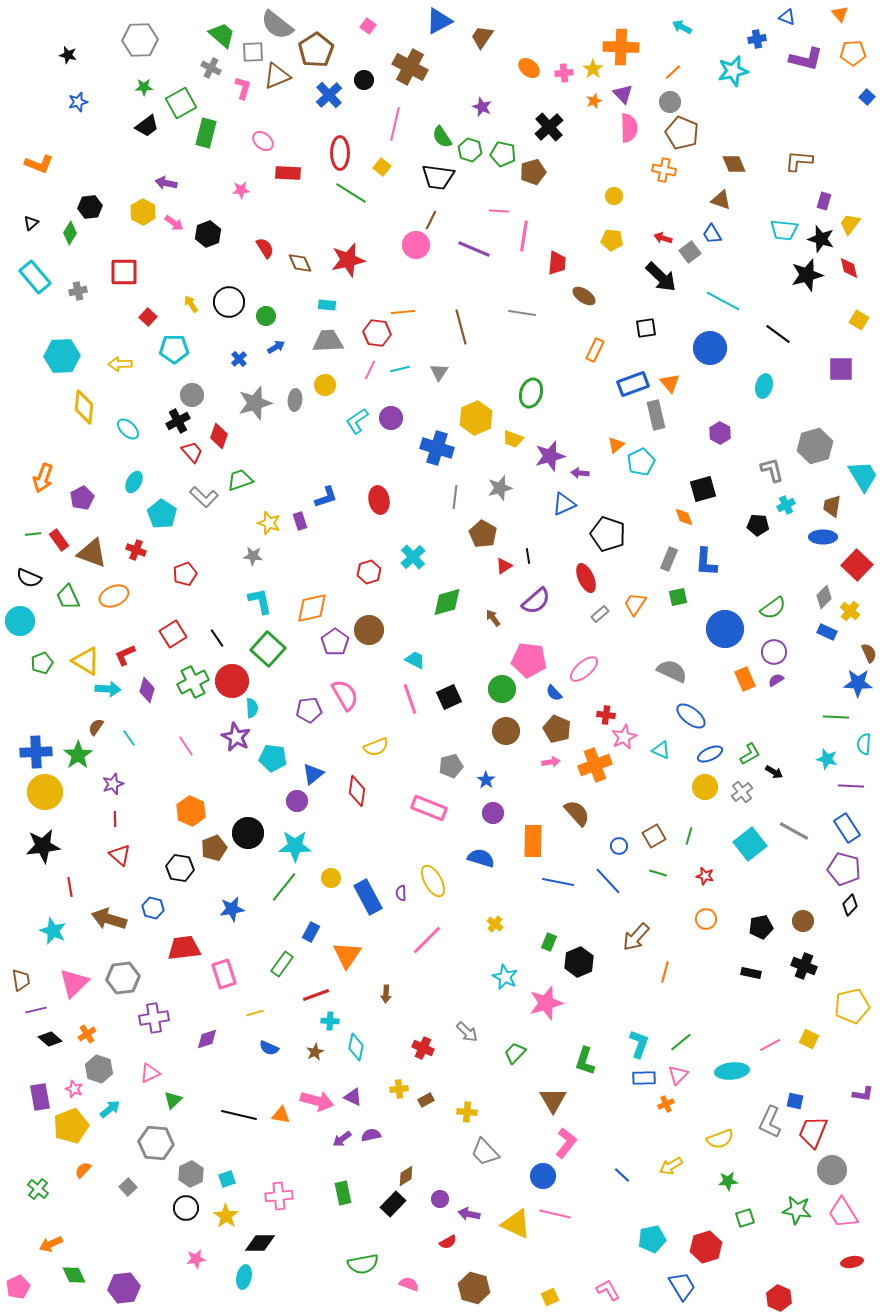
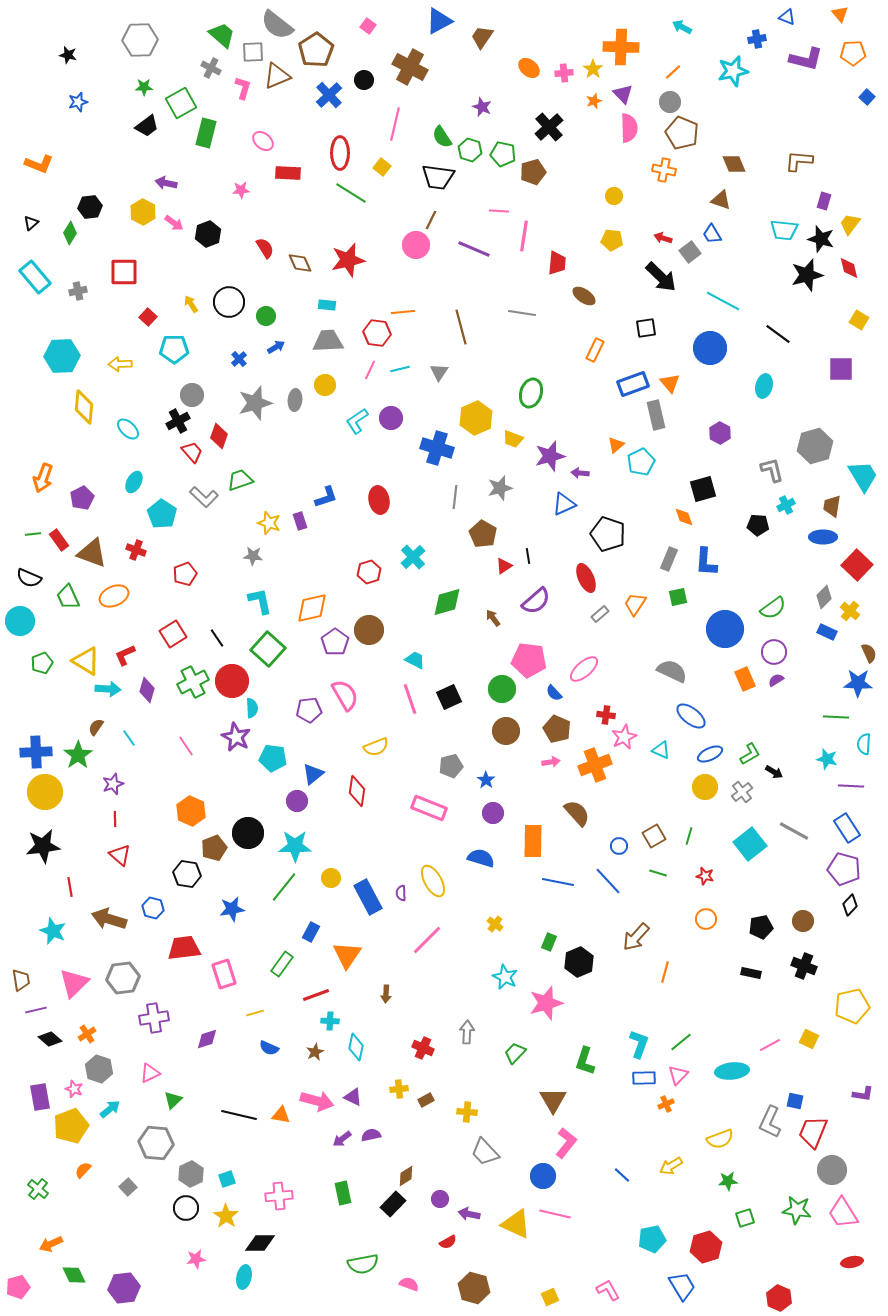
black hexagon at (180, 868): moved 7 px right, 6 px down
gray arrow at (467, 1032): rotated 130 degrees counterclockwise
pink pentagon at (18, 1287): rotated 10 degrees clockwise
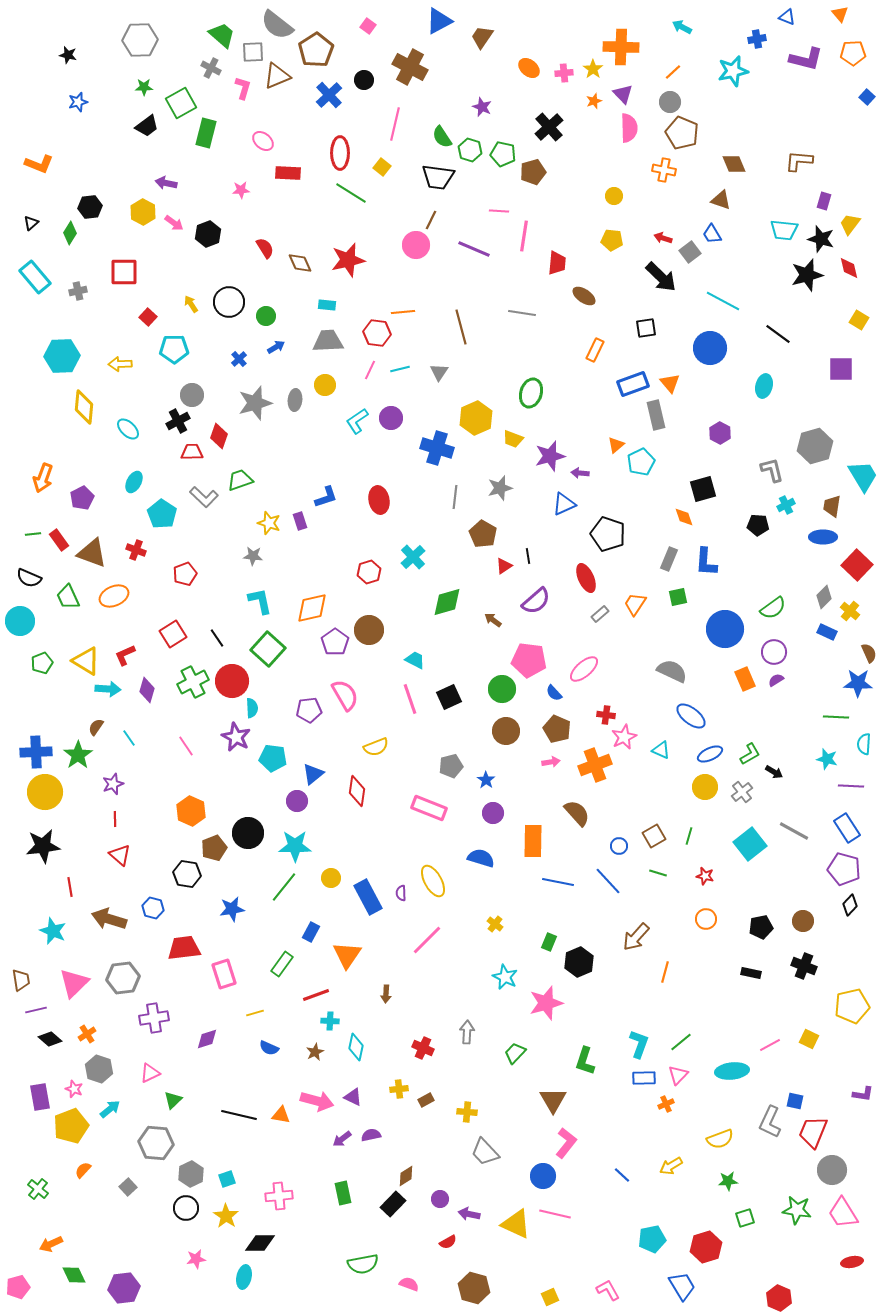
red trapezoid at (192, 452): rotated 50 degrees counterclockwise
brown arrow at (493, 618): moved 2 px down; rotated 18 degrees counterclockwise
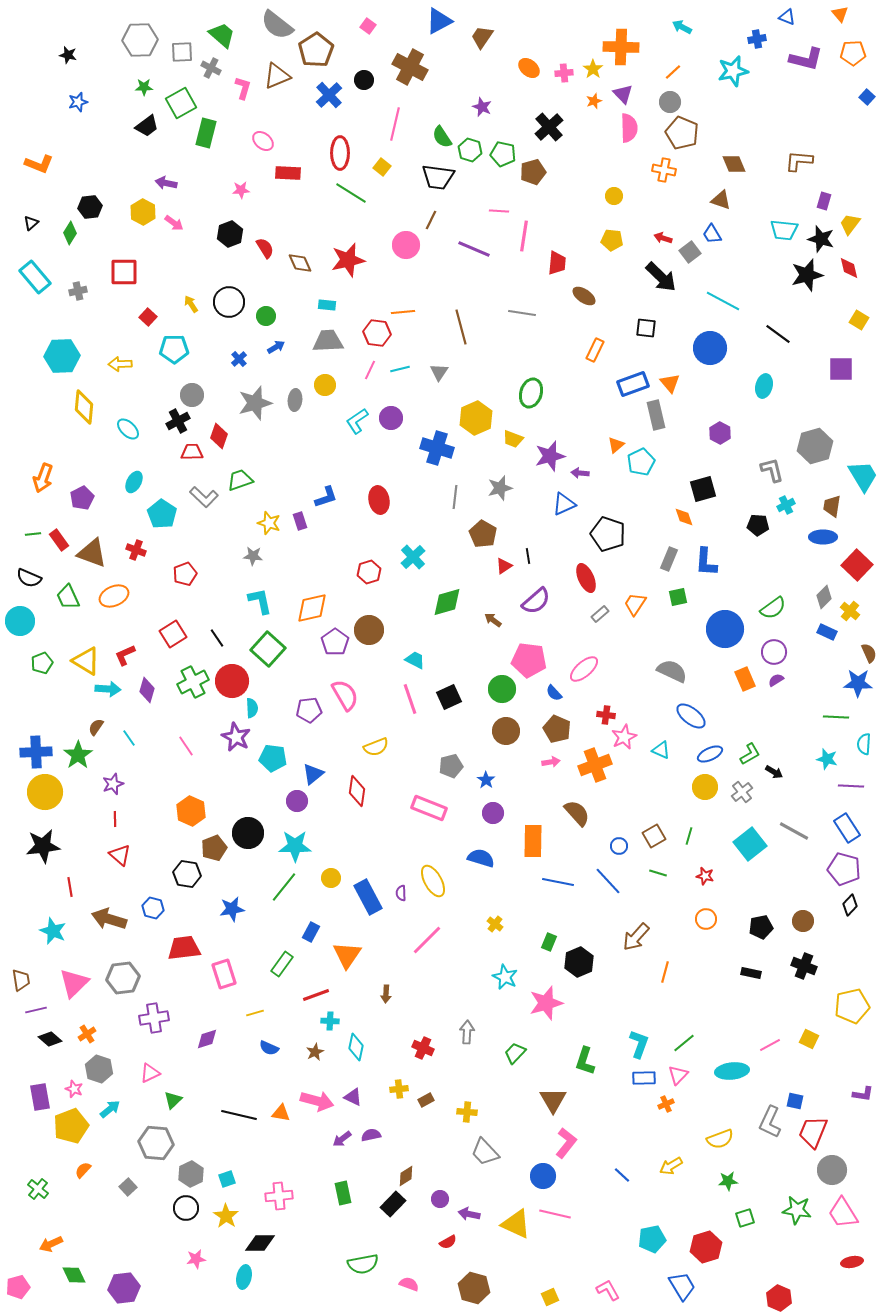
gray square at (253, 52): moved 71 px left
black hexagon at (208, 234): moved 22 px right
pink circle at (416, 245): moved 10 px left
black square at (646, 328): rotated 15 degrees clockwise
green line at (681, 1042): moved 3 px right, 1 px down
orange triangle at (281, 1115): moved 2 px up
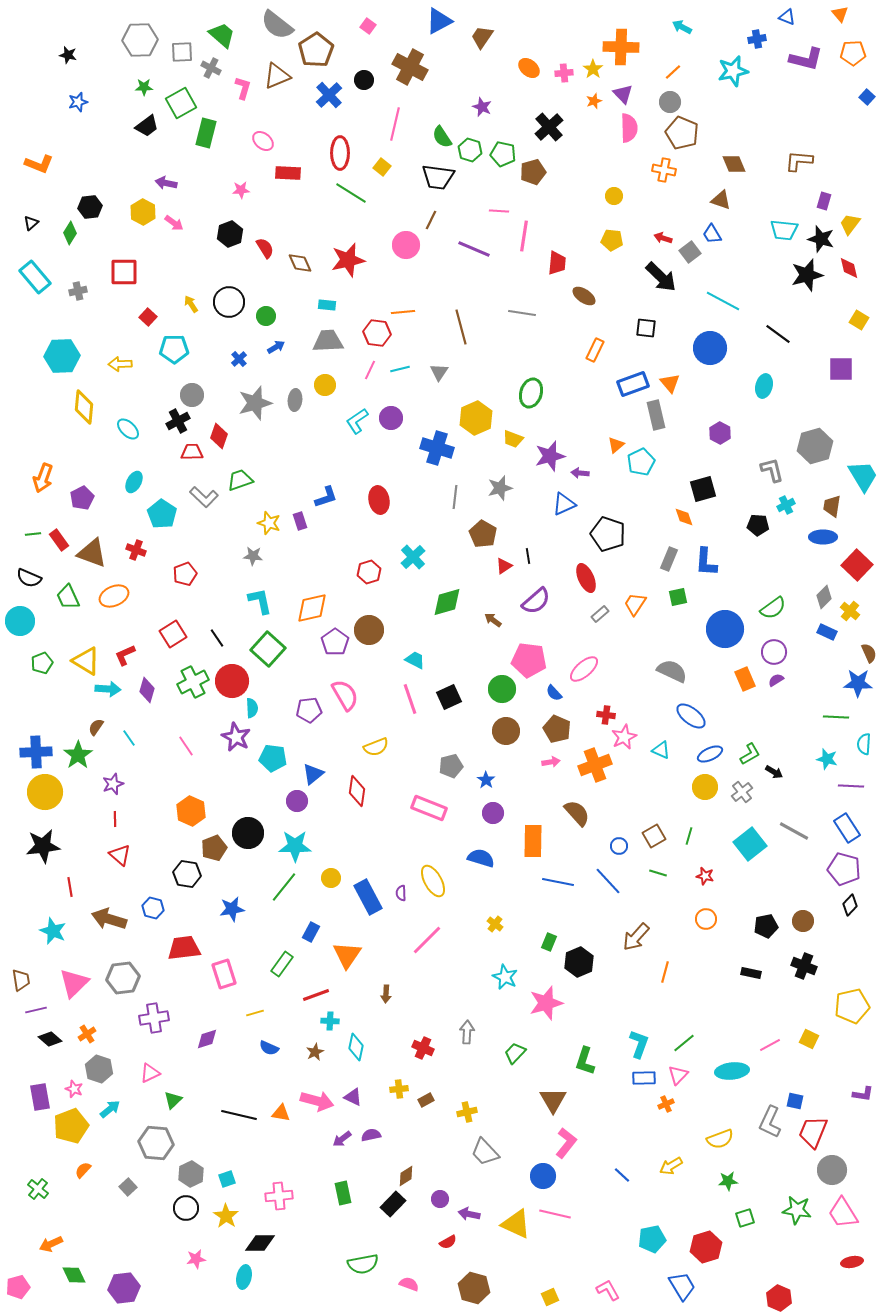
black pentagon at (761, 927): moved 5 px right, 1 px up
yellow cross at (467, 1112): rotated 18 degrees counterclockwise
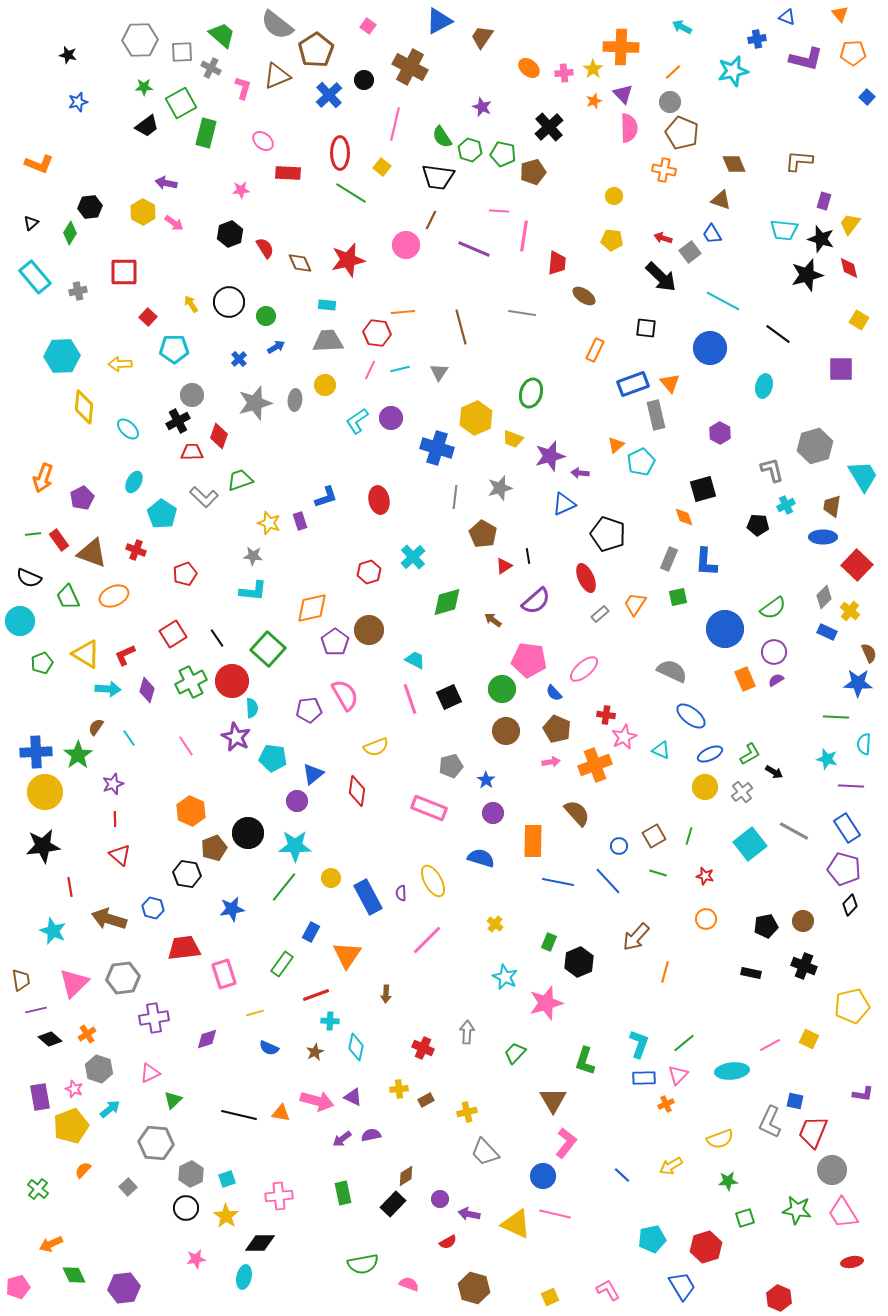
cyan L-shape at (260, 601): moved 7 px left, 10 px up; rotated 108 degrees clockwise
yellow triangle at (86, 661): moved 7 px up
green cross at (193, 682): moved 2 px left
